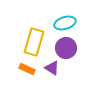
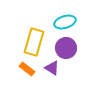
cyan ellipse: moved 1 px up
orange rectangle: rotated 14 degrees clockwise
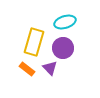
purple circle: moved 3 px left
purple triangle: moved 2 px left; rotated 14 degrees clockwise
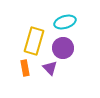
yellow rectangle: moved 1 px up
orange rectangle: moved 2 px left, 1 px up; rotated 42 degrees clockwise
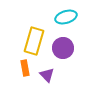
cyan ellipse: moved 1 px right, 5 px up
purple triangle: moved 3 px left, 7 px down
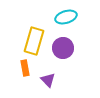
purple triangle: moved 1 px right, 5 px down
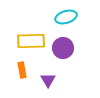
yellow rectangle: moved 3 px left; rotated 72 degrees clockwise
orange rectangle: moved 3 px left, 2 px down
purple triangle: rotated 14 degrees clockwise
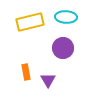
cyan ellipse: rotated 20 degrees clockwise
yellow rectangle: moved 1 px left, 19 px up; rotated 12 degrees counterclockwise
orange rectangle: moved 4 px right, 2 px down
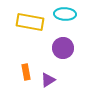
cyan ellipse: moved 1 px left, 3 px up
yellow rectangle: rotated 24 degrees clockwise
purple triangle: rotated 28 degrees clockwise
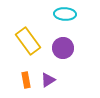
yellow rectangle: moved 2 px left, 19 px down; rotated 44 degrees clockwise
orange rectangle: moved 8 px down
